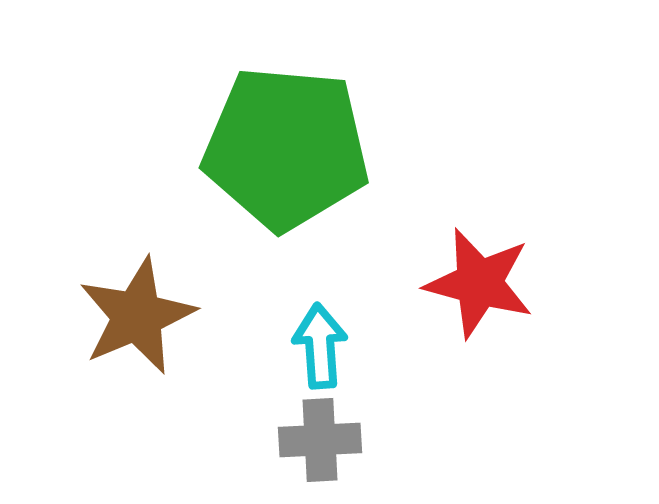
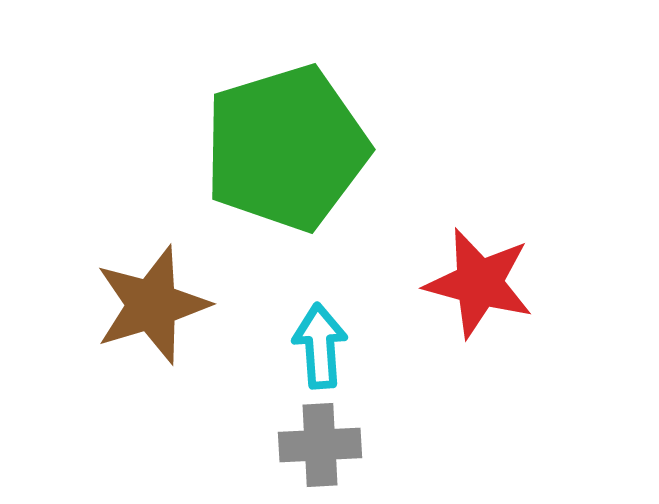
green pentagon: rotated 22 degrees counterclockwise
brown star: moved 15 px right, 11 px up; rotated 6 degrees clockwise
gray cross: moved 5 px down
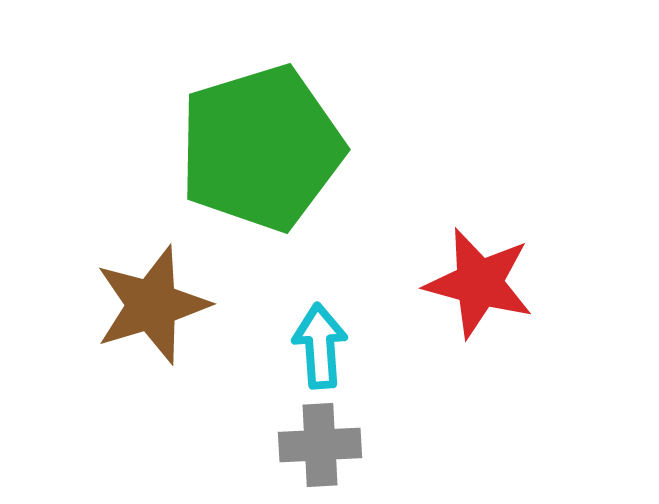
green pentagon: moved 25 px left
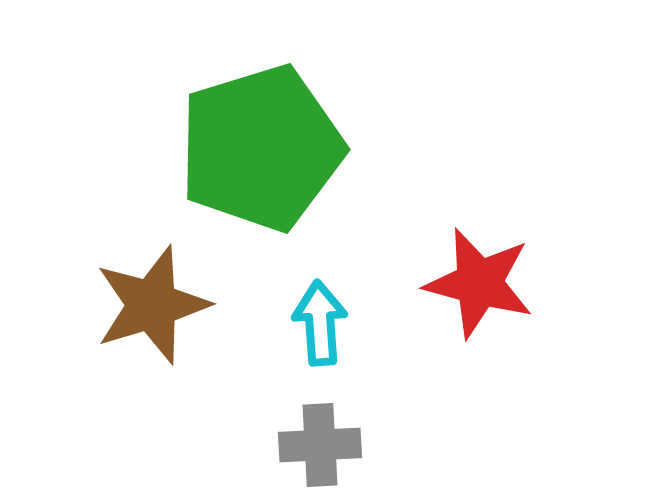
cyan arrow: moved 23 px up
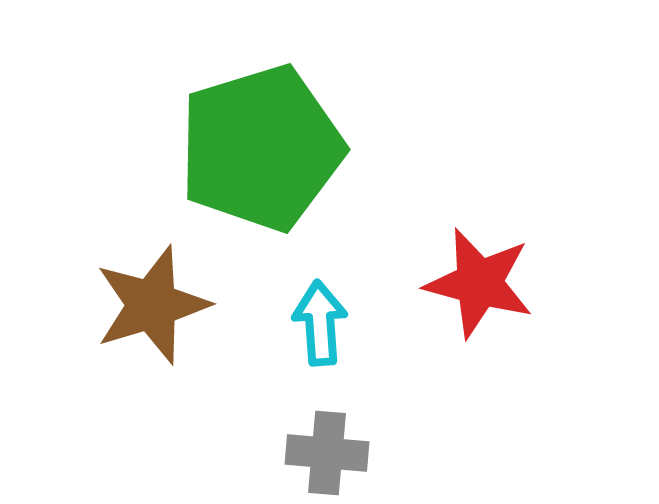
gray cross: moved 7 px right, 8 px down; rotated 8 degrees clockwise
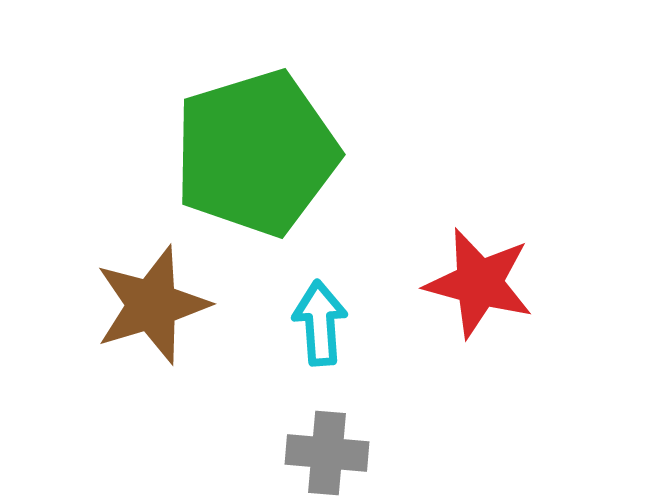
green pentagon: moved 5 px left, 5 px down
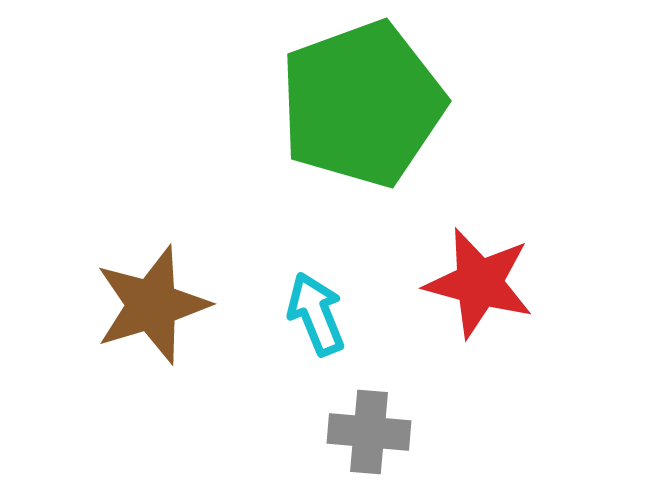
green pentagon: moved 106 px right, 49 px up; rotated 3 degrees counterclockwise
cyan arrow: moved 4 px left, 9 px up; rotated 18 degrees counterclockwise
gray cross: moved 42 px right, 21 px up
